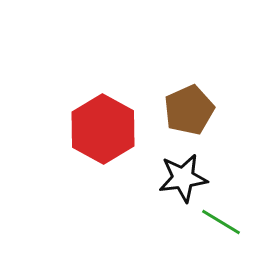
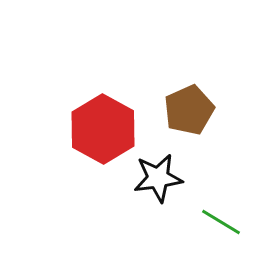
black star: moved 25 px left
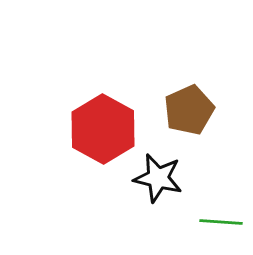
black star: rotated 21 degrees clockwise
green line: rotated 27 degrees counterclockwise
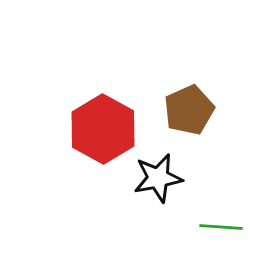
black star: rotated 24 degrees counterclockwise
green line: moved 5 px down
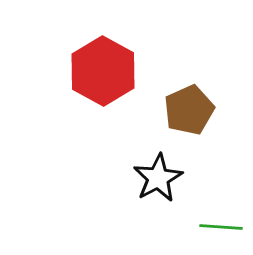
red hexagon: moved 58 px up
black star: rotated 18 degrees counterclockwise
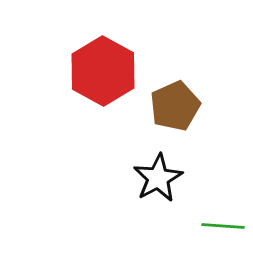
brown pentagon: moved 14 px left, 4 px up
green line: moved 2 px right, 1 px up
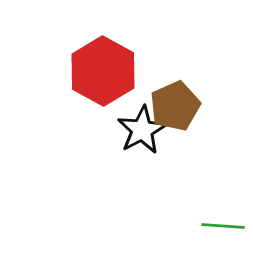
black star: moved 16 px left, 48 px up
